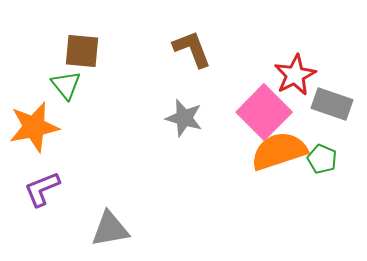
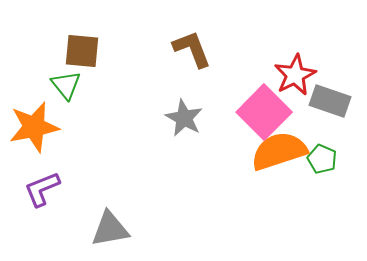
gray rectangle: moved 2 px left, 3 px up
gray star: rotated 12 degrees clockwise
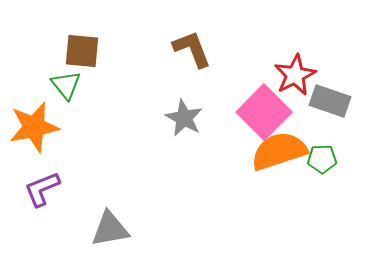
green pentagon: rotated 24 degrees counterclockwise
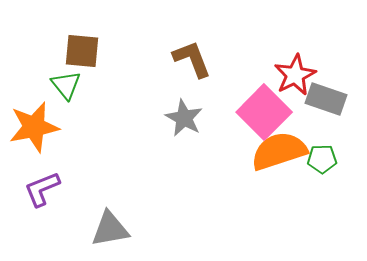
brown L-shape: moved 10 px down
gray rectangle: moved 4 px left, 2 px up
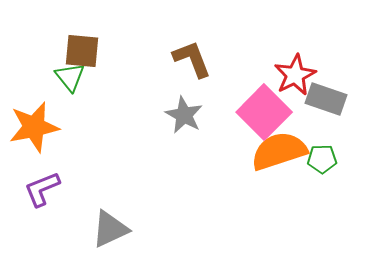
green triangle: moved 4 px right, 8 px up
gray star: moved 3 px up
gray triangle: rotated 15 degrees counterclockwise
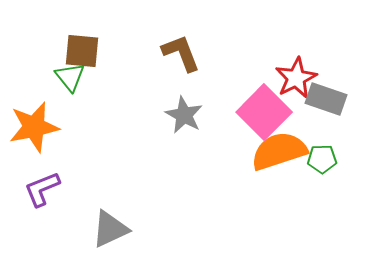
brown L-shape: moved 11 px left, 6 px up
red star: moved 1 px right, 3 px down
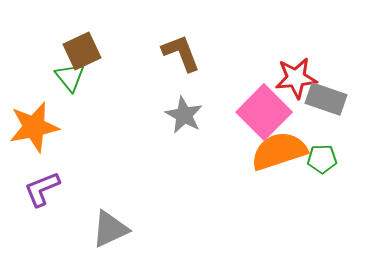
brown square: rotated 30 degrees counterclockwise
red star: rotated 21 degrees clockwise
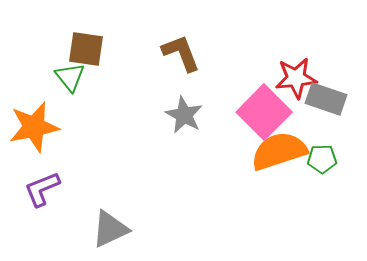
brown square: moved 4 px right, 2 px up; rotated 33 degrees clockwise
